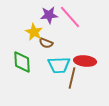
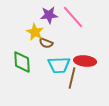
pink line: moved 3 px right
yellow star: moved 1 px right
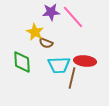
purple star: moved 2 px right, 3 px up
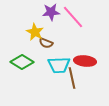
green diamond: rotated 55 degrees counterclockwise
brown line: rotated 25 degrees counterclockwise
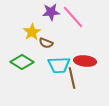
yellow star: moved 3 px left; rotated 12 degrees clockwise
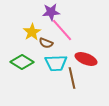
pink line: moved 11 px left, 13 px down
red ellipse: moved 1 px right, 2 px up; rotated 15 degrees clockwise
cyan trapezoid: moved 3 px left, 2 px up
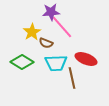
pink line: moved 3 px up
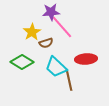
brown semicircle: rotated 40 degrees counterclockwise
red ellipse: rotated 25 degrees counterclockwise
cyan trapezoid: moved 4 px down; rotated 45 degrees clockwise
brown line: moved 3 px left, 2 px down
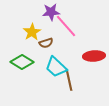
pink line: moved 4 px right, 1 px up
red ellipse: moved 8 px right, 3 px up
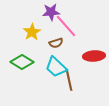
brown semicircle: moved 10 px right
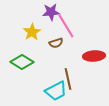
pink line: rotated 10 degrees clockwise
cyan trapezoid: moved 24 px down; rotated 70 degrees counterclockwise
brown line: moved 1 px left, 1 px up
